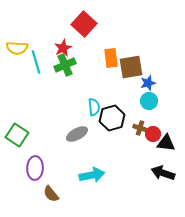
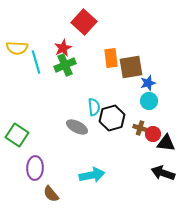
red square: moved 2 px up
gray ellipse: moved 7 px up; rotated 55 degrees clockwise
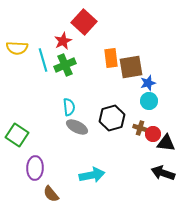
red star: moved 7 px up
cyan line: moved 7 px right, 2 px up
cyan semicircle: moved 25 px left
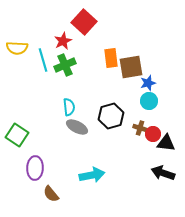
black hexagon: moved 1 px left, 2 px up
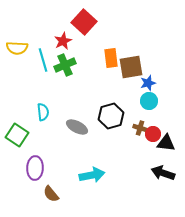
cyan semicircle: moved 26 px left, 5 px down
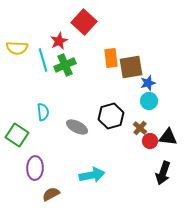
red star: moved 4 px left
brown cross: rotated 24 degrees clockwise
red circle: moved 3 px left, 7 px down
black triangle: moved 2 px right, 6 px up
black arrow: rotated 90 degrees counterclockwise
brown semicircle: rotated 102 degrees clockwise
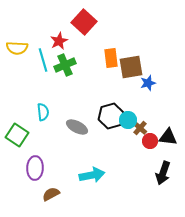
cyan circle: moved 21 px left, 19 px down
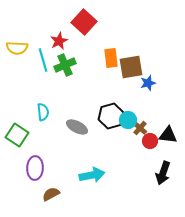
black triangle: moved 2 px up
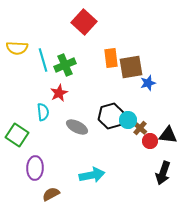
red star: moved 52 px down
